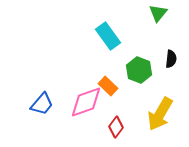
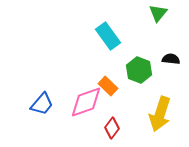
black semicircle: rotated 90 degrees counterclockwise
yellow arrow: rotated 12 degrees counterclockwise
red diamond: moved 4 px left, 1 px down
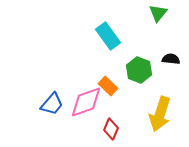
blue trapezoid: moved 10 px right
red diamond: moved 1 px left, 1 px down; rotated 15 degrees counterclockwise
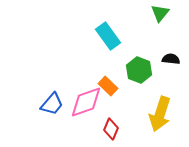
green triangle: moved 2 px right
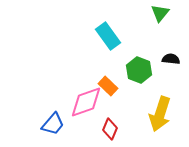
blue trapezoid: moved 1 px right, 20 px down
red diamond: moved 1 px left
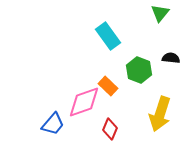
black semicircle: moved 1 px up
pink diamond: moved 2 px left
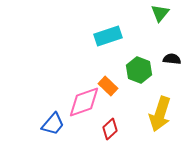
cyan rectangle: rotated 72 degrees counterclockwise
black semicircle: moved 1 px right, 1 px down
red diamond: rotated 25 degrees clockwise
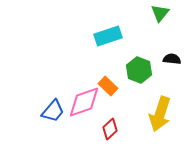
blue trapezoid: moved 13 px up
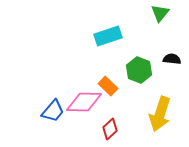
pink diamond: rotated 21 degrees clockwise
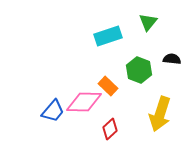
green triangle: moved 12 px left, 9 px down
